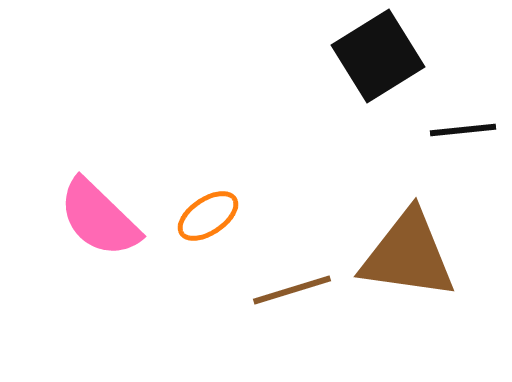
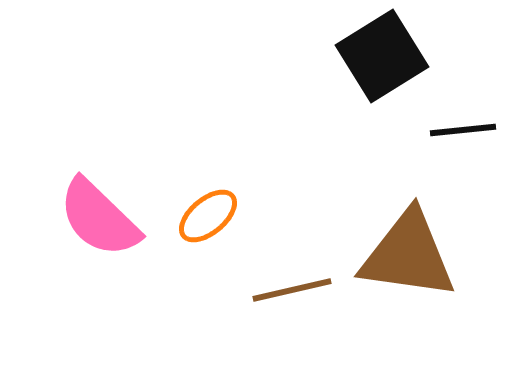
black square: moved 4 px right
orange ellipse: rotated 6 degrees counterclockwise
brown line: rotated 4 degrees clockwise
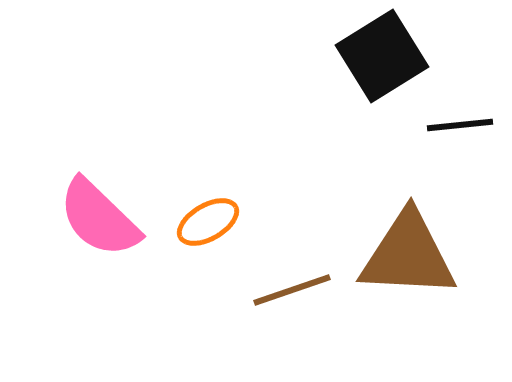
black line: moved 3 px left, 5 px up
orange ellipse: moved 6 px down; rotated 10 degrees clockwise
brown triangle: rotated 5 degrees counterclockwise
brown line: rotated 6 degrees counterclockwise
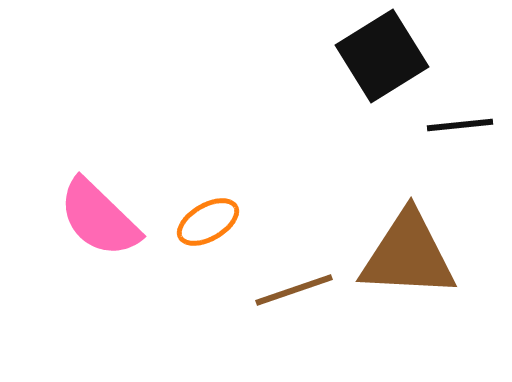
brown line: moved 2 px right
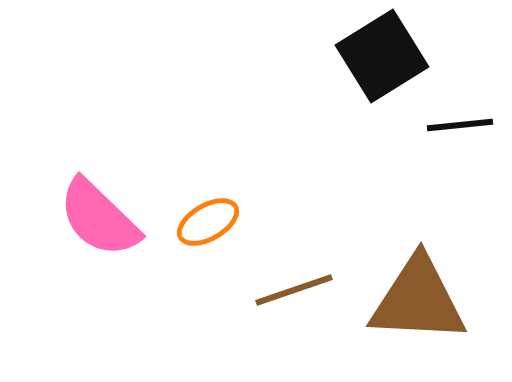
brown triangle: moved 10 px right, 45 px down
